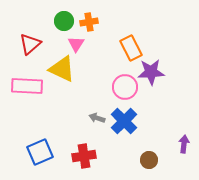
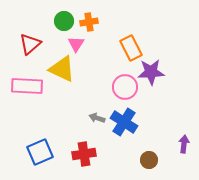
blue cross: moved 1 px down; rotated 12 degrees counterclockwise
red cross: moved 2 px up
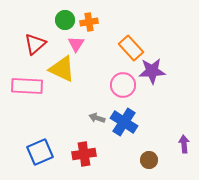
green circle: moved 1 px right, 1 px up
red triangle: moved 5 px right
orange rectangle: rotated 15 degrees counterclockwise
purple star: moved 1 px right, 1 px up
pink circle: moved 2 px left, 2 px up
purple arrow: rotated 12 degrees counterclockwise
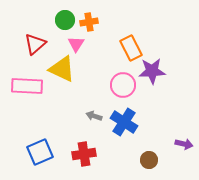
orange rectangle: rotated 15 degrees clockwise
gray arrow: moved 3 px left, 2 px up
purple arrow: rotated 108 degrees clockwise
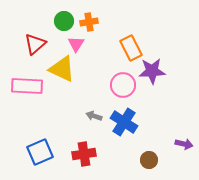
green circle: moved 1 px left, 1 px down
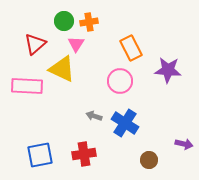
purple star: moved 16 px right, 1 px up; rotated 8 degrees clockwise
pink circle: moved 3 px left, 4 px up
blue cross: moved 1 px right, 1 px down
blue square: moved 3 px down; rotated 12 degrees clockwise
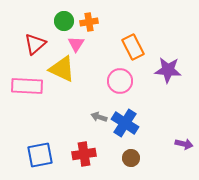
orange rectangle: moved 2 px right, 1 px up
gray arrow: moved 5 px right, 1 px down
brown circle: moved 18 px left, 2 px up
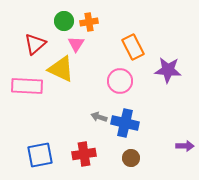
yellow triangle: moved 1 px left
blue cross: rotated 20 degrees counterclockwise
purple arrow: moved 1 px right, 2 px down; rotated 12 degrees counterclockwise
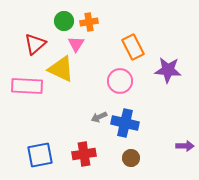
gray arrow: rotated 42 degrees counterclockwise
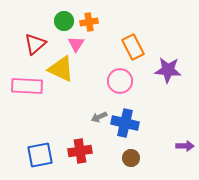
red cross: moved 4 px left, 3 px up
